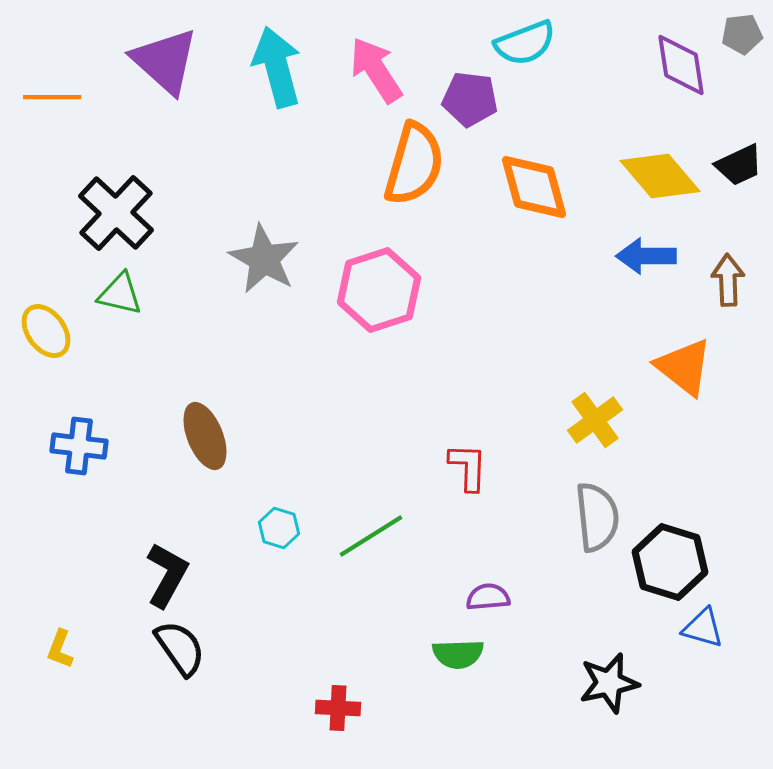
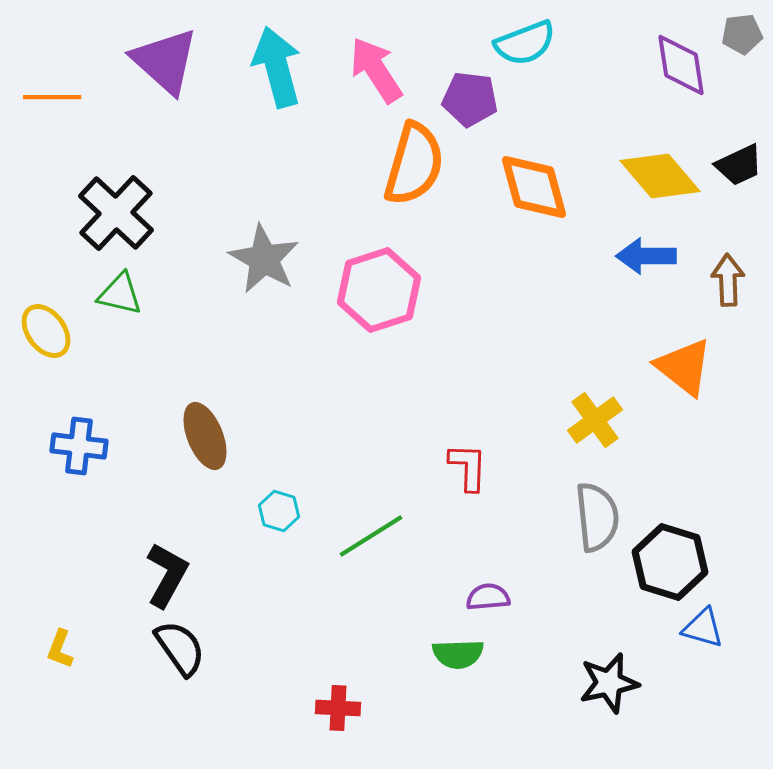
cyan hexagon: moved 17 px up
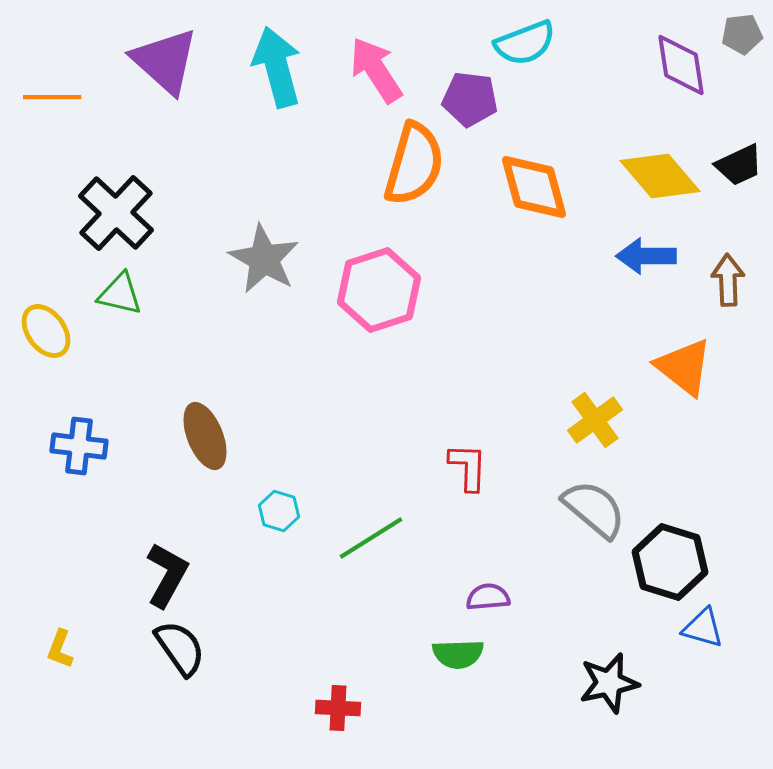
gray semicircle: moved 3 px left, 8 px up; rotated 44 degrees counterclockwise
green line: moved 2 px down
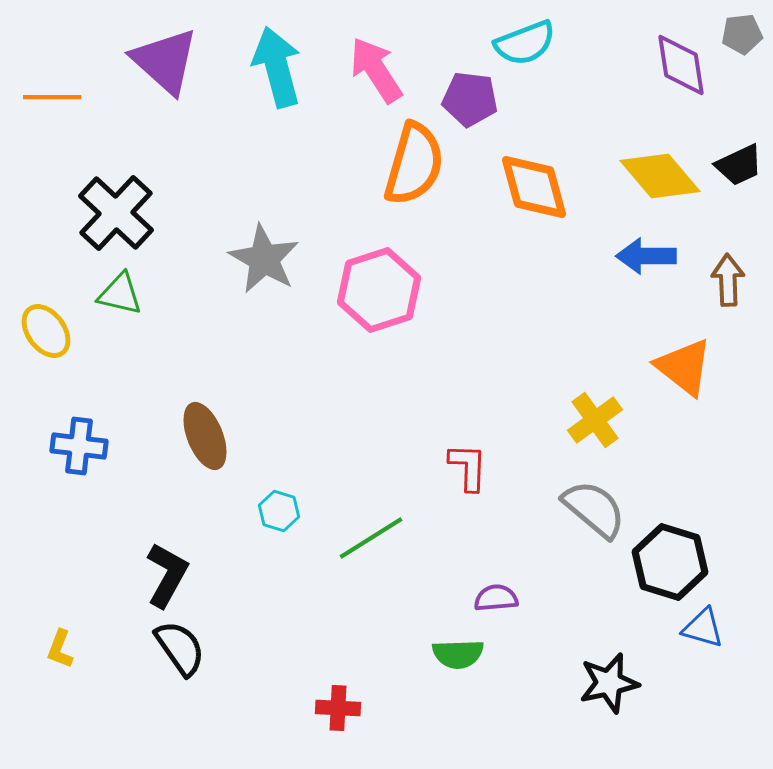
purple semicircle: moved 8 px right, 1 px down
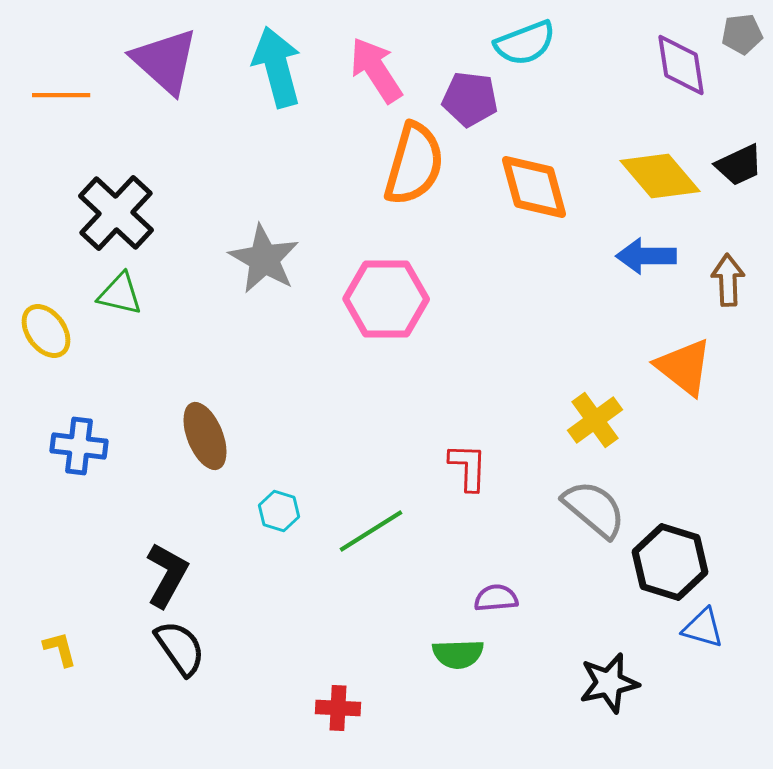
orange line: moved 9 px right, 2 px up
pink hexagon: moved 7 px right, 9 px down; rotated 18 degrees clockwise
green line: moved 7 px up
yellow L-shape: rotated 144 degrees clockwise
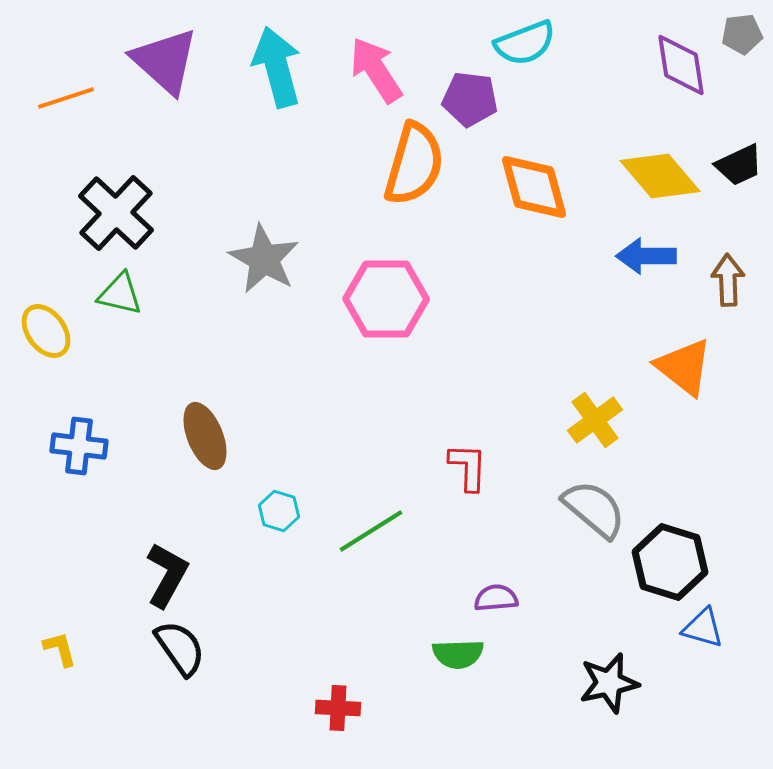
orange line: moved 5 px right, 3 px down; rotated 18 degrees counterclockwise
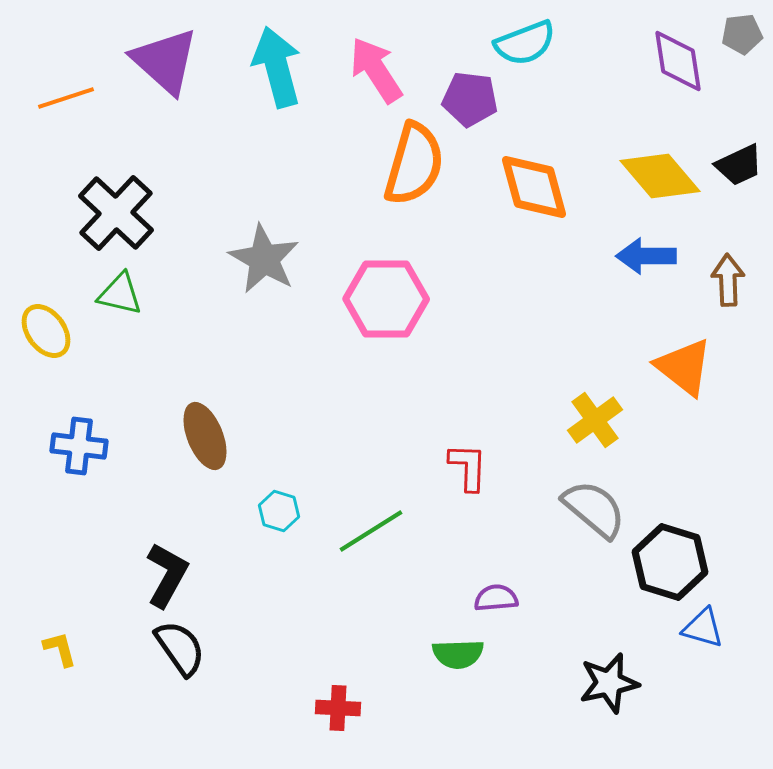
purple diamond: moved 3 px left, 4 px up
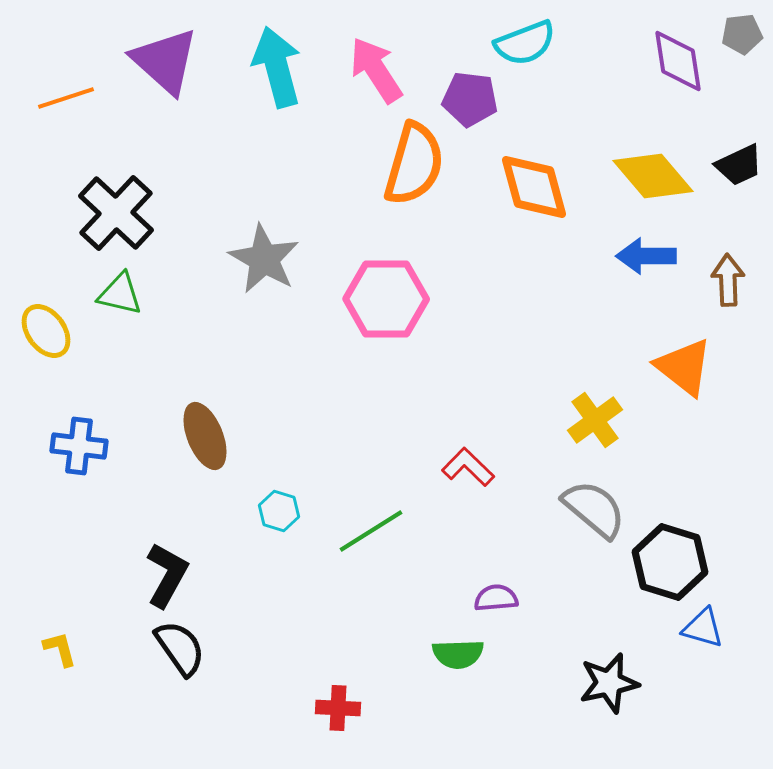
yellow diamond: moved 7 px left
red L-shape: rotated 48 degrees counterclockwise
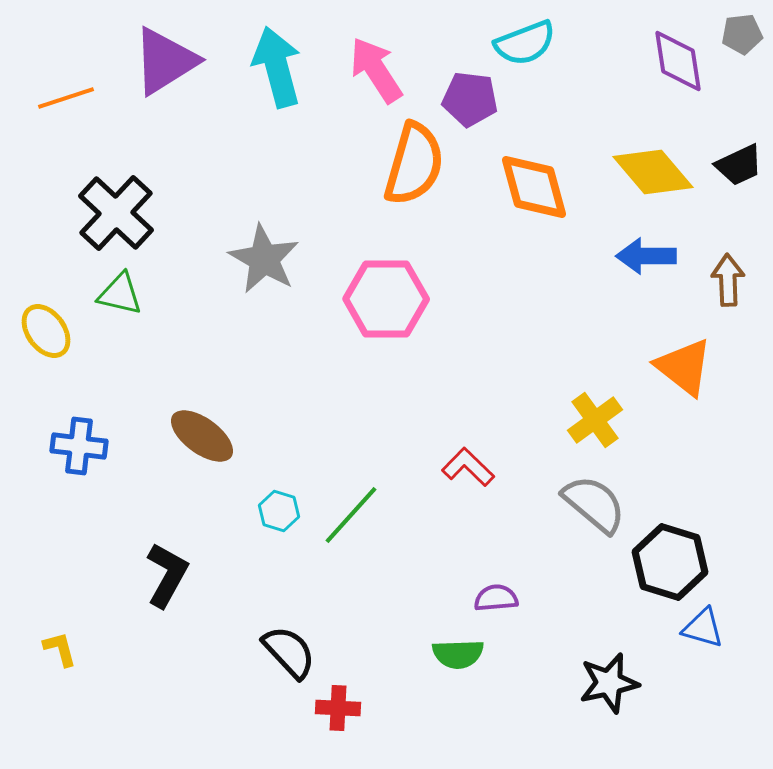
purple triangle: rotated 46 degrees clockwise
yellow diamond: moved 4 px up
brown ellipse: moved 3 px left; rotated 32 degrees counterclockwise
gray semicircle: moved 5 px up
green line: moved 20 px left, 16 px up; rotated 16 degrees counterclockwise
black semicircle: moved 109 px right, 4 px down; rotated 8 degrees counterclockwise
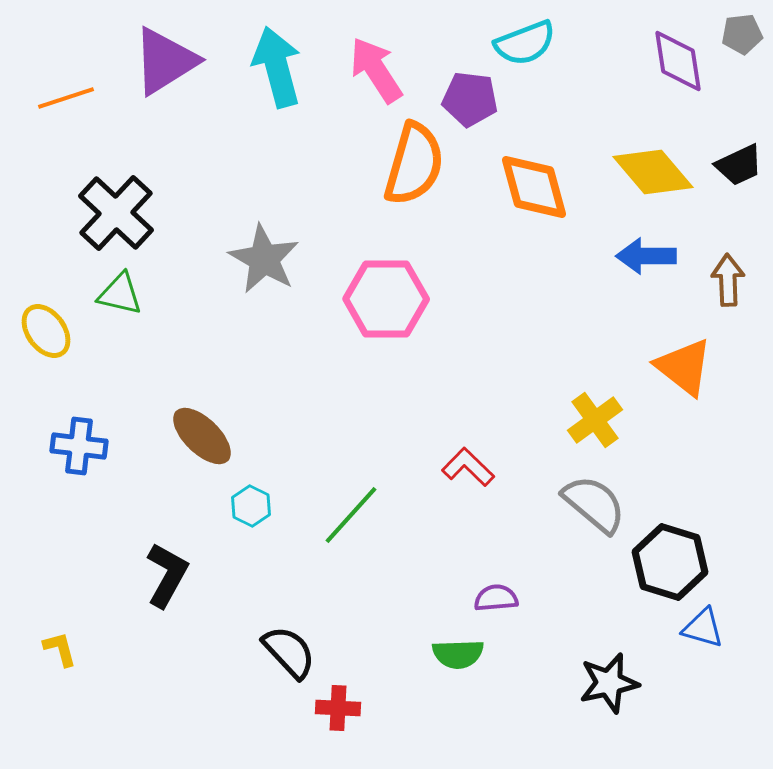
brown ellipse: rotated 8 degrees clockwise
cyan hexagon: moved 28 px left, 5 px up; rotated 9 degrees clockwise
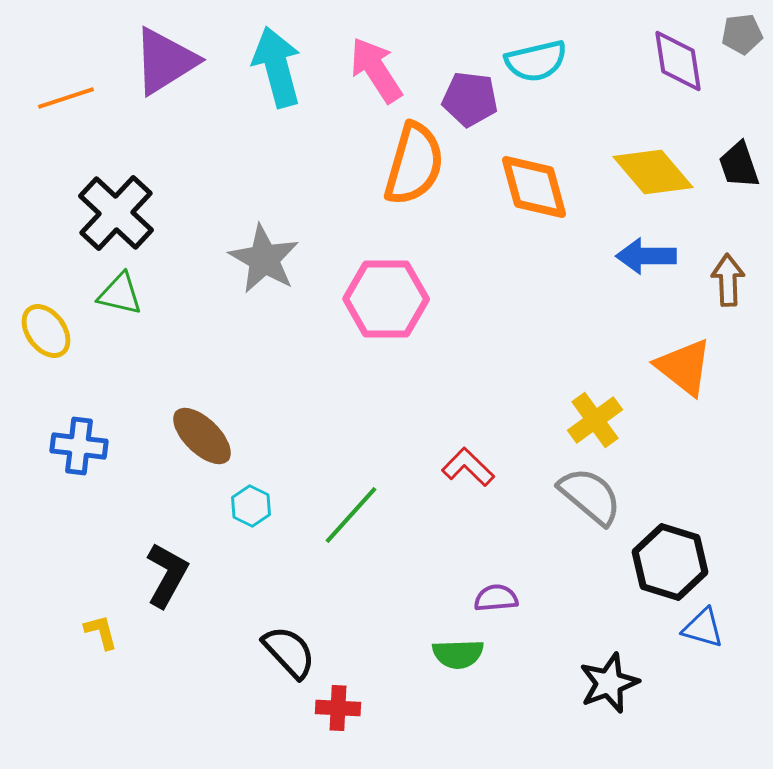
cyan semicircle: moved 11 px right, 18 px down; rotated 8 degrees clockwise
black trapezoid: rotated 96 degrees clockwise
gray semicircle: moved 4 px left, 8 px up
yellow L-shape: moved 41 px right, 17 px up
black star: rotated 8 degrees counterclockwise
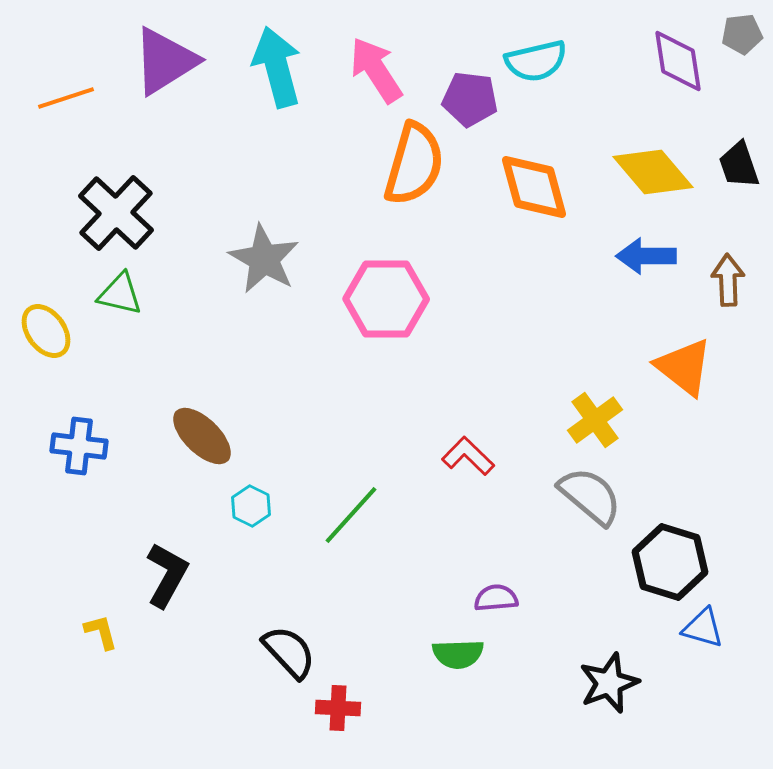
red L-shape: moved 11 px up
